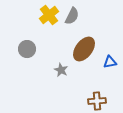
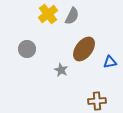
yellow cross: moved 1 px left, 1 px up
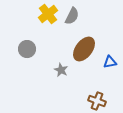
brown cross: rotated 24 degrees clockwise
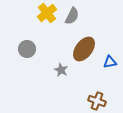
yellow cross: moved 1 px left, 1 px up
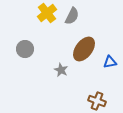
gray circle: moved 2 px left
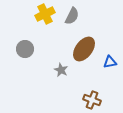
yellow cross: moved 2 px left, 1 px down; rotated 12 degrees clockwise
brown cross: moved 5 px left, 1 px up
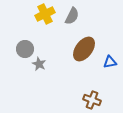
gray star: moved 22 px left, 6 px up
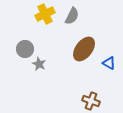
blue triangle: moved 1 px left, 1 px down; rotated 40 degrees clockwise
brown cross: moved 1 px left, 1 px down
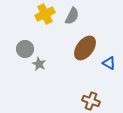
brown ellipse: moved 1 px right, 1 px up
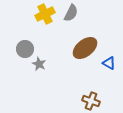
gray semicircle: moved 1 px left, 3 px up
brown ellipse: rotated 15 degrees clockwise
